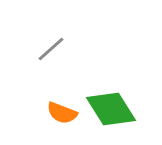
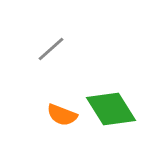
orange semicircle: moved 2 px down
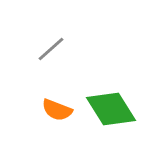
orange semicircle: moved 5 px left, 5 px up
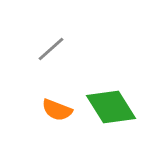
green diamond: moved 2 px up
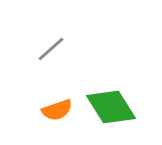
orange semicircle: rotated 40 degrees counterclockwise
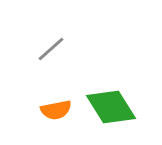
orange semicircle: moved 1 px left; rotated 8 degrees clockwise
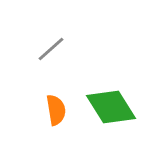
orange semicircle: rotated 88 degrees counterclockwise
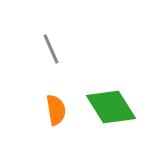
gray line: rotated 72 degrees counterclockwise
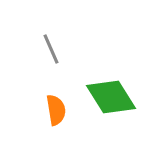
green diamond: moved 10 px up
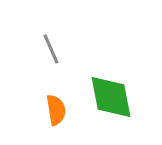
green diamond: rotated 21 degrees clockwise
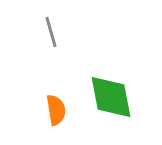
gray line: moved 17 px up; rotated 8 degrees clockwise
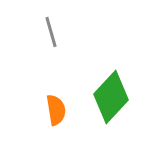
green diamond: rotated 54 degrees clockwise
